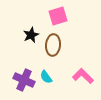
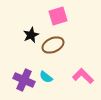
brown ellipse: rotated 60 degrees clockwise
cyan semicircle: rotated 16 degrees counterclockwise
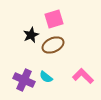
pink square: moved 4 px left, 3 px down
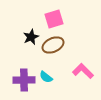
black star: moved 2 px down
pink L-shape: moved 5 px up
purple cross: rotated 25 degrees counterclockwise
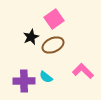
pink square: rotated 18 degrees counterclockwise
purple cross: moved 1 px down
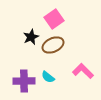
cyan semicircle: moved 2 px right
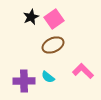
black star: moved 20 px up
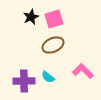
pink square: rotated 18 degrees clockwise
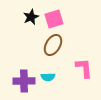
brown ellipse: rotated 35 degrees counterclockwise
pink L-shape: moved 1 px right, 3 px up; rotated 40 degrees clockwise
cyan semicircle: rotated 40 degrees counterclockwise
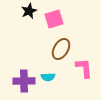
black star: moved 2 px left, 6 px up
brown ellipse: moved 8 px right, 4 px down
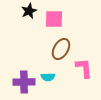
pink square: rotated 18 degrees clockwise
purple cross: moved 1 px down
